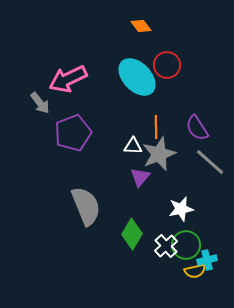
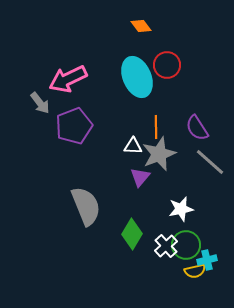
cyan ellipse: rotated 21 degrees clockwise
purple pentagon: moved 1 px right, 7 px up
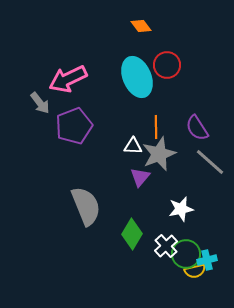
green circle: moved 9 px down
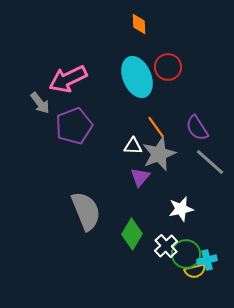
orange diamond: moved 2 px left, 2 px up; rotated 35 degrees clockwise
red circle: moved 1 px right, 2 px down
orange line: rotated 35 degrees counterclockwise
gray semicircle: moved 5 px down
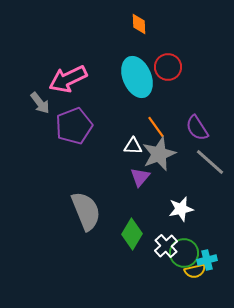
green circle: moved 2 px left, 1 px up
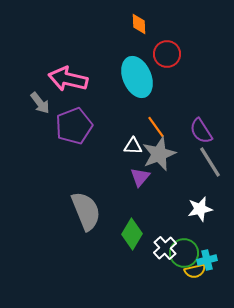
red circle: moved 1 px left, 13 px up
pink arrow: rotated 39 degrees clockwise
purple semicircle: moved 4 px right, 3 px down
gray line: rotated 16 degrees clockwise
white star: moved 19 px right
white cross: moved 1 px left, 2 px down
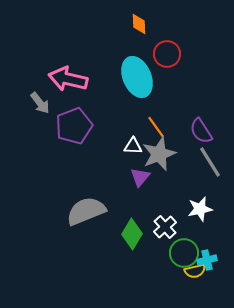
gray semicircle: rotated 90 degrees counterclockwise
white cross: moved 21 px up
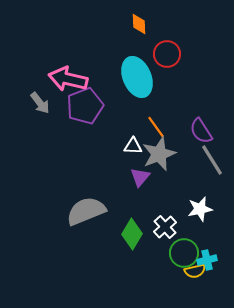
purple pentagon: moved 11 px right, 20 px up
gray line: moved 2 px right, 2 px up
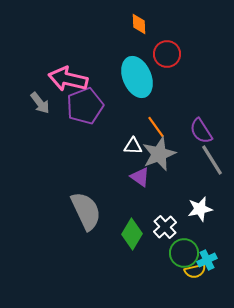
purple triangle: rotated 35 degrees counterclockwise
gray semicircle: rotated 87 degrees clockwise
cyan cross: rotated 12 degrees counterclockwise
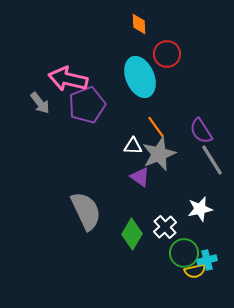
cyan ellipse: moved 3 px right
purple pentagon: moved 2 px right, 1 px up
cyan cross: rotated 12 degrees clockwise
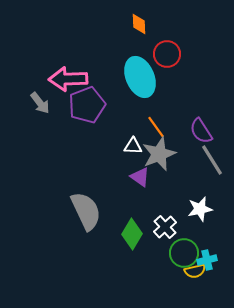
pink arrow: rotated 15 degrees counterclockwise
